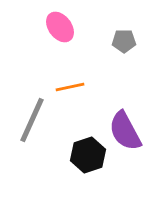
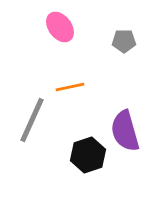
purple semicircle: rotated 12 degrees clockwise
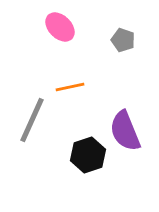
pink ellipse: rotated 8 degrees counterclockwise
gray pentagon: moved 1 px left, 1 px up; rotated 20 degrees clockwise
purple semicircle: rotated 6 degrees counterclockwise
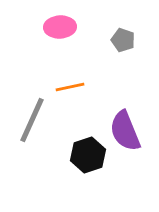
pink ellipse: rotated 48 degrees counterclockwise
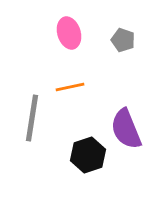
pink ellipse: moved 9 px right, 6 px down; rotated 76 degrees clockwise
gray line: moved 2 px up; rotated 15 degrees counterclockwise
purple semicircle: moved 1 px right, 2 px up
